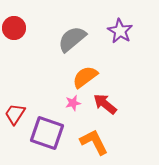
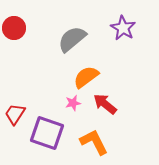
purple star: moved 3 px right, 3 px up
orange semicircle: moved 1 px right
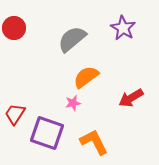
red arrow: moved 26 px right, 6 px up; rotated 70 degrees counterclockwise
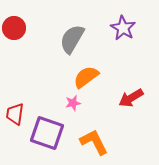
gray semicircle: rotated 20 degrees counterclockwise
red trapezoid: rotated 25 degrees counterclockwise
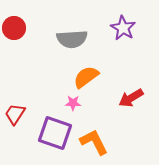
gray semicircle: rotated 124 degrees counterclockwise
pink star: rotated 14 degrees clockwise
red trapezoid: rotated 25 degrees clockwise
purple square: moved 8 px right
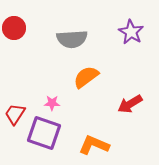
purple star: moved 8 px right, 4 px down
red arrow: moved 1 px left, 6 px down
pink star: moved 21 px left
purple square: moved 11 px left
orange L-shape: moved 3 px down; rotated 40 degrees counterclockwise
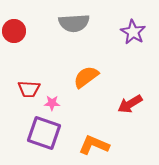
red circle: moved 3 px down
purple star: moved 2 px right
gray semicircle: moved 2 px right, 16 px up
red trapezoid: moved 14 px right, 25 px up; rotated 120 degrees counterclockwise
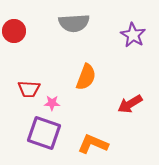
purple star: moved 3 px down
orange semicircle: rotated 148 degrees clockwise
orange L-shape: moved 1 px left, 1 px up
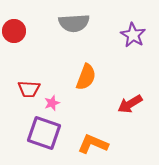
pink star: rotated 21 degrees counterclockwise
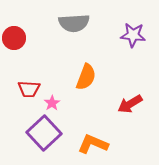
red circle: moved 7 px down
purple star: rotated 25 degrees counterclockwise
pink star: rotated 14 degrees counterclockwise
purple square: rotated 28 degrees clockwise
